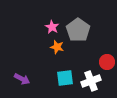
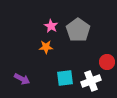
pink star: moved 1 px left, 1 px up
orange star: moved 11 px left; rotated 16 degrees counterclockwise
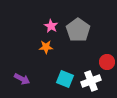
cyan square: moved 1 px down; rotated 30 degrees clockwise
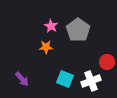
purple arrow: rotated 21 degrees clockwise
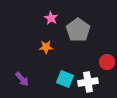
pink star: moved 8 px up
white cross: moved 3 px left, 1 px down; rotated 12 degrees clockwise
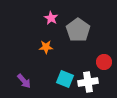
red circle: moved 3 px left
purple arrow: moved 2 px right, 2 px down
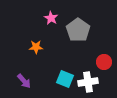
orange star: moved 10 px left
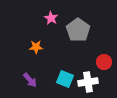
purple arrow: moved 6 px right, 1 px up
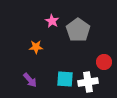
pink star: moved 1 px right, 3 px down
cyan square: rotated 18 degrees counterclockwise
